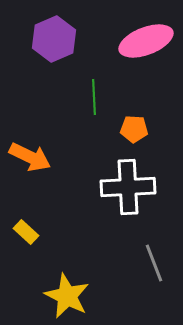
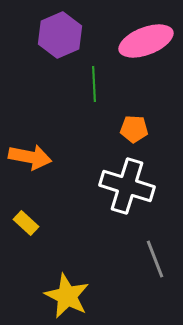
purple hexagon: moved 6 px right, 4 px up
green line: moved 13 px up
orange arrow: rotated 15 degrees counterclockwise
white cross: moved 1 px left, 1 px up; rotated 20 degrees clockwise
yellow rectangle: moved 9 px up
gray line: moved 1 px right, 4 px up
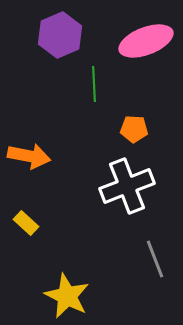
orange arrow: moved 1 px left, 1 px up
white cross: rotated 38 degrees counterclockwise
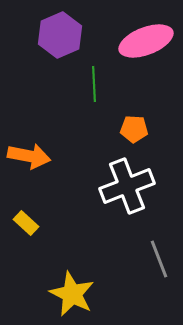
gray line: moved 4 px right
yellow star: moved 5 px right, 2 px up
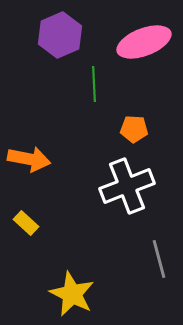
pink ellipse: moved 2 px left, 1 px down
orange arrow: moved 3 px down
gray line: rotated 6 degrees clockwise
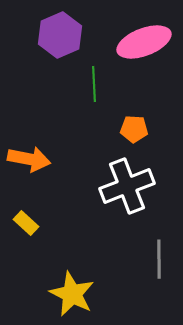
gray line: rotated 15 degrees clockwise
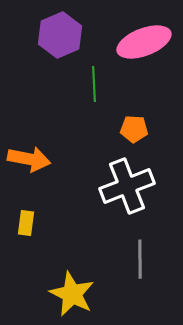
yellow rectangle: rotated 55 degrees clockwise
gray line: moved 19 px left
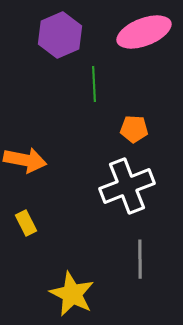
pink ellipse: moved 10 px up
orange arrow: moved 4 px left, 1 px down
yellow rectangle: rotated 35 degrees counterclockwise
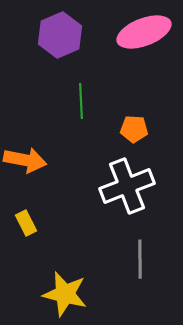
green line: moved 13 px left, 17 px down
yellow star: moved 7 px left; rotated 12 degrees counterclockwise
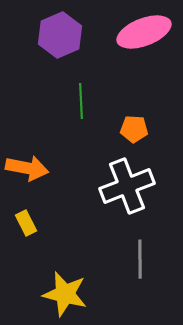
orange arrow: moved 2 px right, 8 px down
